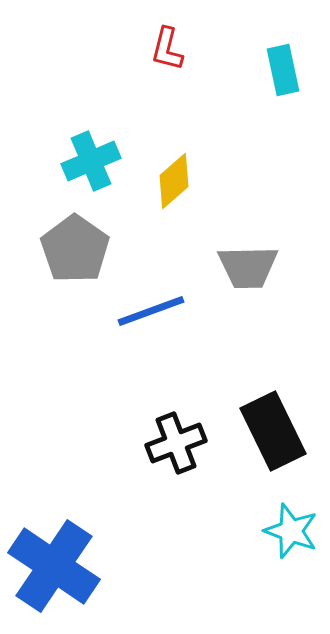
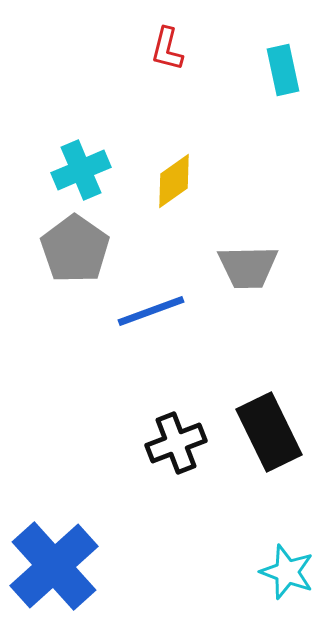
cyan cross: moved 10 px left, 9 px down
yellow diamond: rotated 6 degrees clockwise
black rectangle: moved 4 px left, 1 px down
cyan star: moved 4 px left, 41 px down
blue cross: rotated 14 degrees clockwise
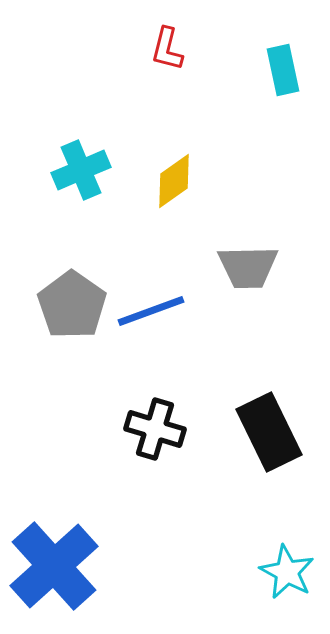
gray pentagon: moved 3 px left, 56 px down
black cross: moved 21 px left, 14 px up; rotated 38 degrees clockwise
cyan star: rotated 8 degrees clockwise
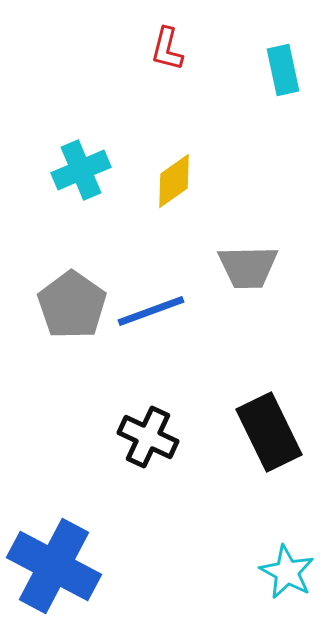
black cross: moved 7 px left, 8 px down; rotated 8 degrees clockwise
blue cross: rotated 20 degrees counterclockwise
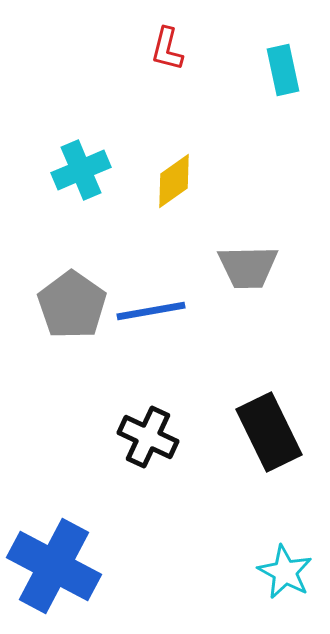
blue line: rotated 10 degrees clockwise
cyan star: moved 2 px left
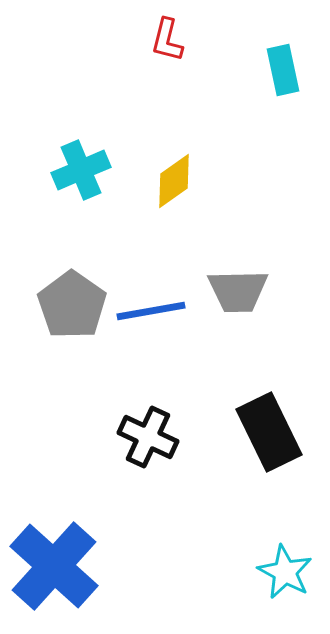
red L-shape: moved 9 px up
gray trapezoid: moved 10 px left, 24 px down
blue cross: rotated 14 degrees clockwise
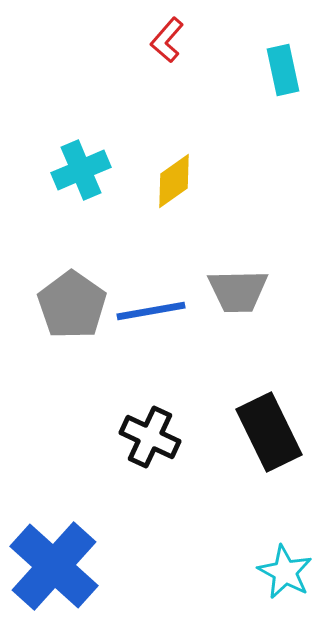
red L-shape: rotated 27 degrees clockwise
black cross: moved 2 px right
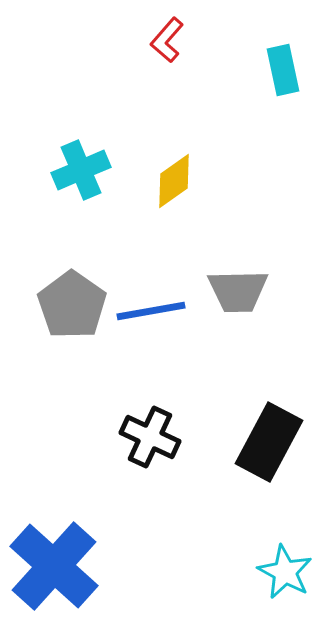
black rectangle: moved 10 px down; rotated 54 degrees clockwise
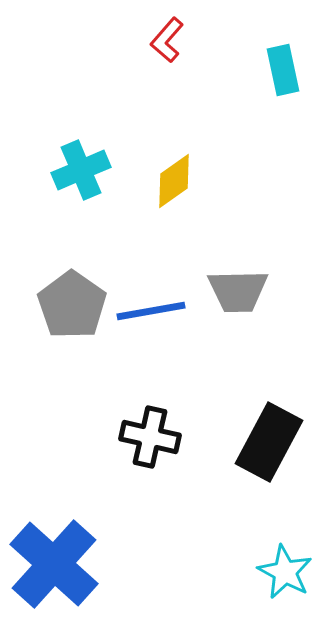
black cross: rotated 12 degrees counterclockwise
blue cross: moved 2 px up
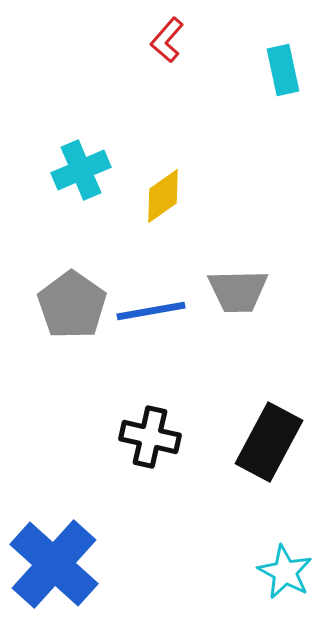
yellow diamond: moved 11 px left, 15 px down
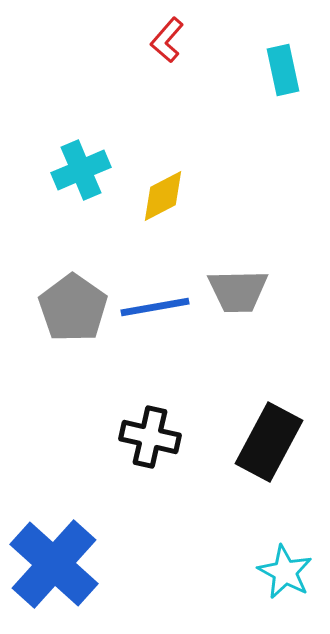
yellow diamond: rotated 8 degrees clockwise
gray pentagon: moved 1 px right, 3 px down
blue line: moved 4 px right, 4 px up
